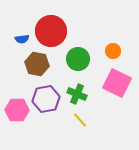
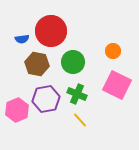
green circle: moved 5 px left, 3 px down
pink square: moved 2 px down
pink hexagon: rotated 25 degrees counterclockwise
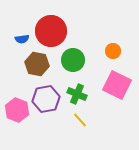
green circle: moved 2 px up
pink hexagon: rotated 15 degrees counterclockwise
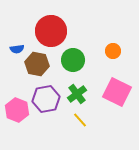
blue semicircle: moved 5 px left, 10 px down
pink square: moved 7 px down
green cross: rotated 30 degrees clockwise
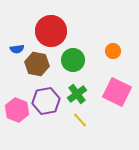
purple hexagon: moved 2 px down
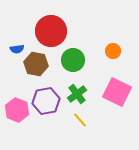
brown hexagon: moved 1 px left
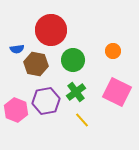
red circle: moved 1 px up
green cross: moved 1 px left, 2 px up
pink hexagon: moved 1 px left
yellow line: moved 2 px right
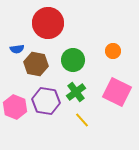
red circle: moved 3 px left, 7 px up
purple hexagon: rotated 20 degrees clockwise
pink hexagon: moved 1 px left, 3 px up
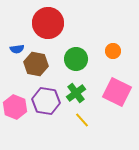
green circle: moved 3 px right, 1 px up
green cross: moved 1 px down
